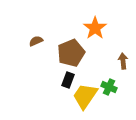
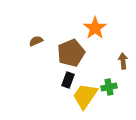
green cross: rotated 35 degrees counterclockwise
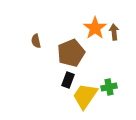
brown semicircle: rotated 80 degrees counterclockwise
brown arrow: moved 9 px left, 29 px up
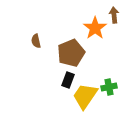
brown arrow: moved 17 px up
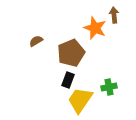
orange star: rotated 15 degrees counterclockwise
brown semicircle: rotated 72 degrees clockwise
yellow trapezoid: moved 5 px left, 4 px down
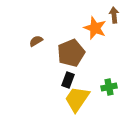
yellow trapezoid: moved 3 px left, 1 px up
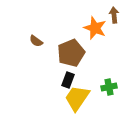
brown semicircle: rotated 112 degrees counterclockwise
yellow trapezoid: moved 1 px up
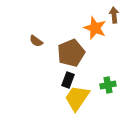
green cross: moved 1 px left, 2 px up
